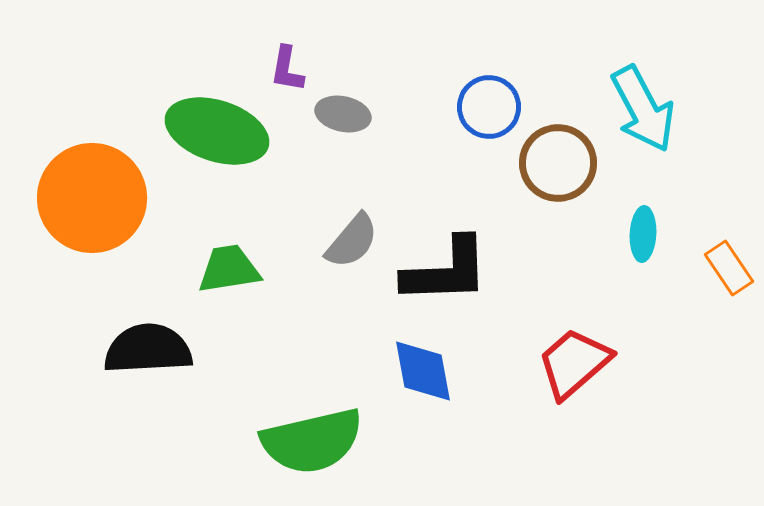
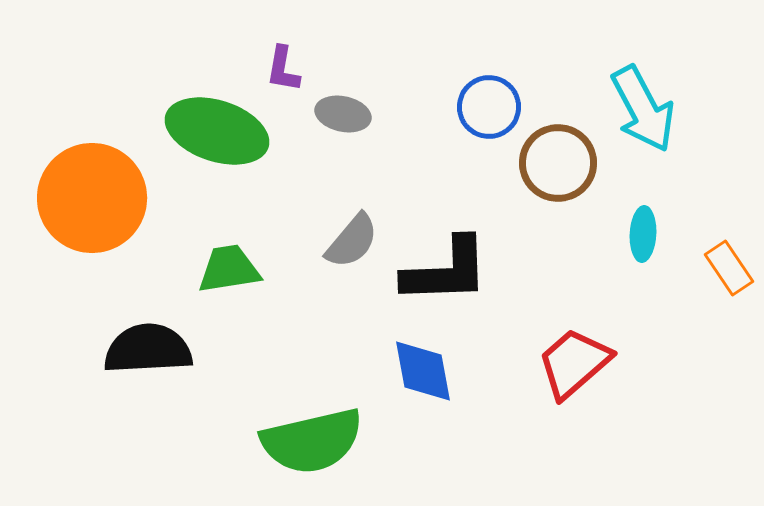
purple L-shape: moved 4 px left
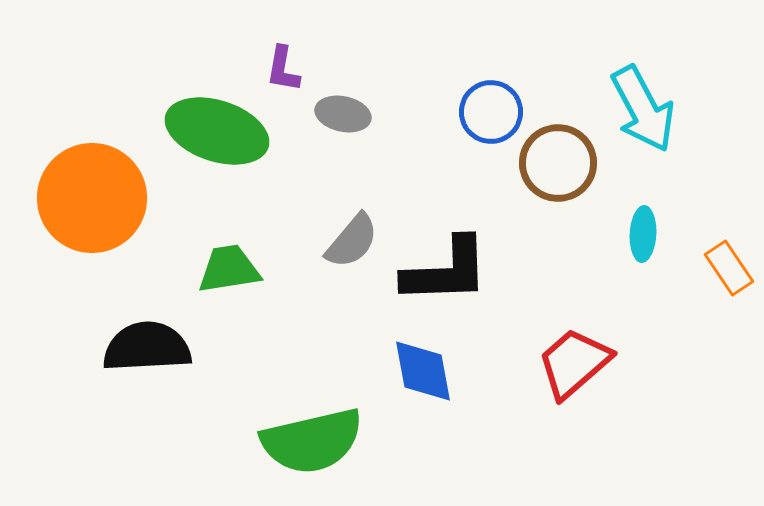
blue circle: moved 2 px right, 5 px down
black semicircle: moved 1 px left, 2 px up
